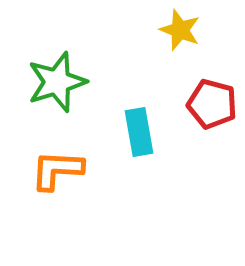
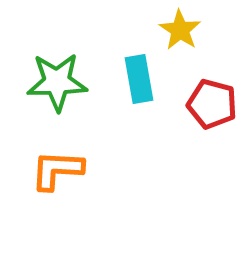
yellow star: rotated 12 degrees clockwise
green star: rotated 16 degrees clockwise
cyan rectangle: moved 53 px up
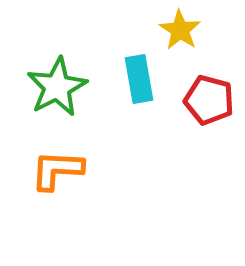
green star: moved 5 px down; rotated 26 degrees counterclockwise
red pentagon: moved 3 px left, 4 px up
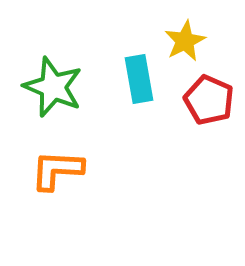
yellow star: moved 5 px right, 11 px down; rotated 12 degrees clockwise
green star: moved 4 px left; rotated 22 degrees counterclockwise
red pentagon: rotated 9 degrees clockwise
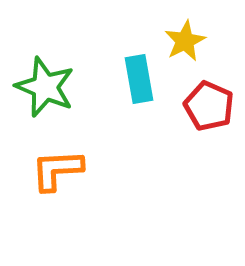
green star: moved 8 px left
red pentagon: moved 6 px down
orange L-shape: rotated 6 degrees counterclockwise
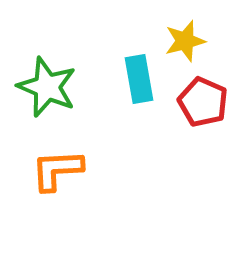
yellow star: rotated 12 degrees clockwise
green star: moved 2 px right
red pentagon: moved 6 px left, 4 px up
